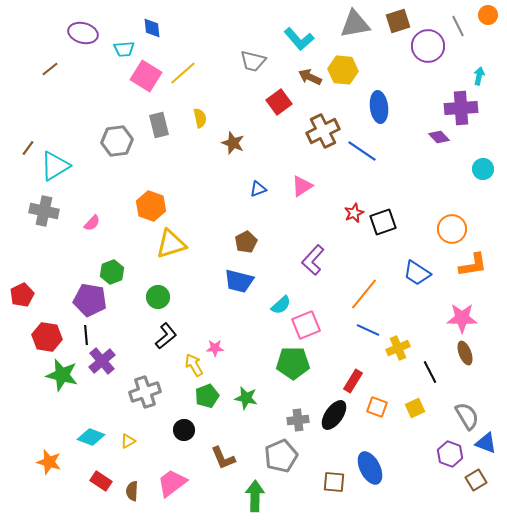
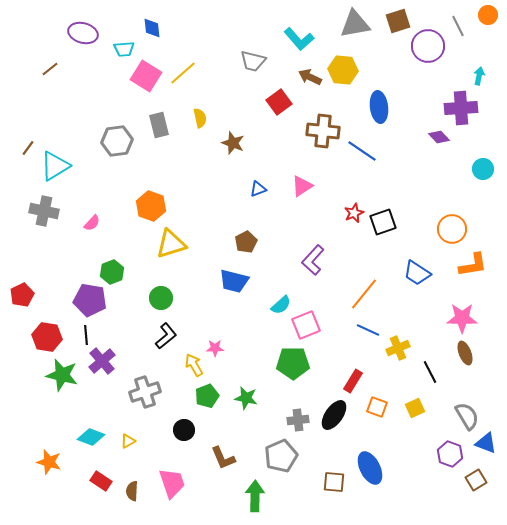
brown cross at (323, 131): rotated 32 degrees clockwise
blue trapezoid at (239, 281): moved 5 px left
green circle at (158, 297): moved 3 px right, 1 px down
pink trapezoid at (172, 483): rotated 108 degrees clockwise
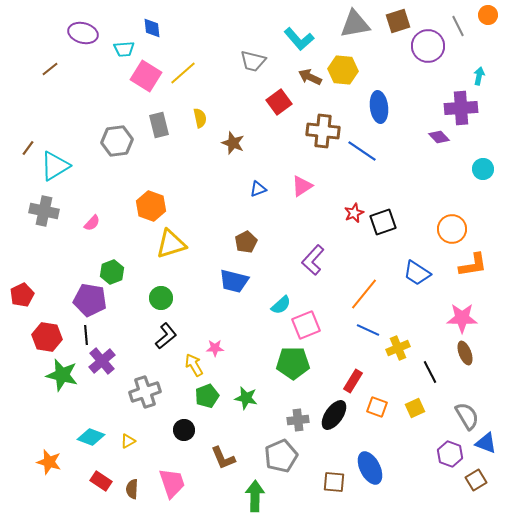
brown semicircle at (132, 491): moved 2 px up
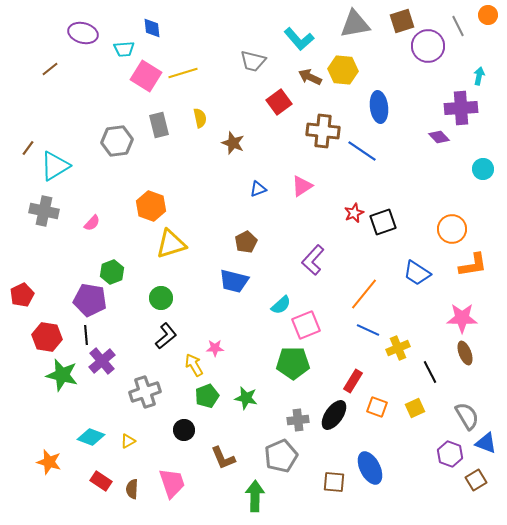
brown square at (398, 21): moved 4 px right
yellow line at (183, 73): rotated 24 degrees clockwise
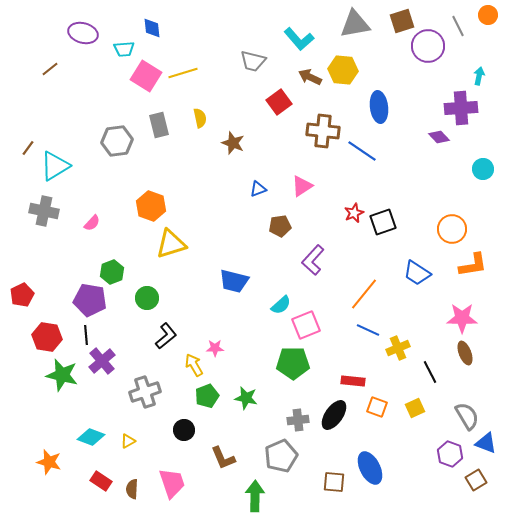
brown pentagon at (246, 242): moved 34 px right, 16 px up; rotated 20 degrees clockwise
green circle at (161, 298): moved 14 px left
red rectangle at (353, 381): rotated 65 degrees clockwise
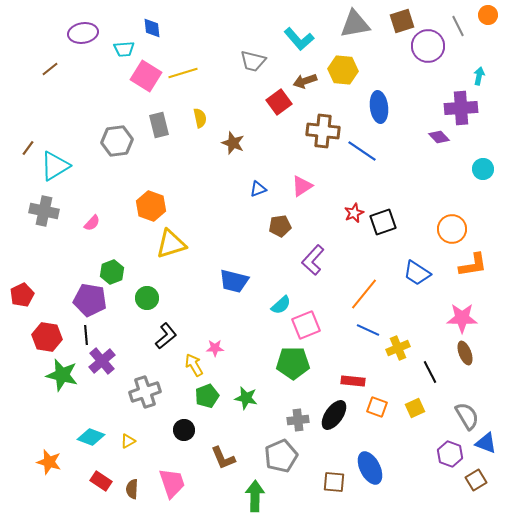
purple ellipse at (83, 33): rotated 24 degrees counterclockwise
brown arrow at (310, 77): moved 5 px left, 4 px down; rotated 45 degrees counterclockwise
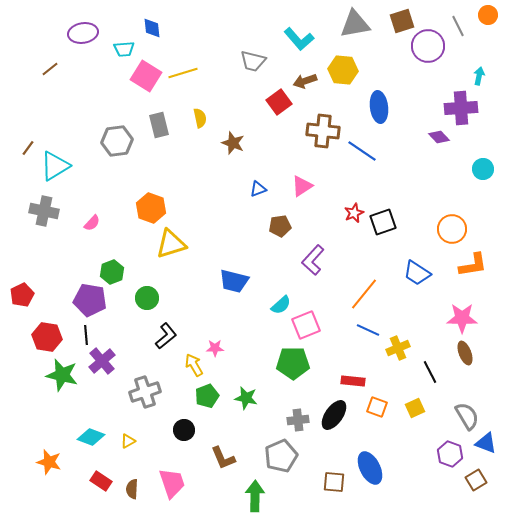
orange hexagon at (151, 206): moved 2 px down
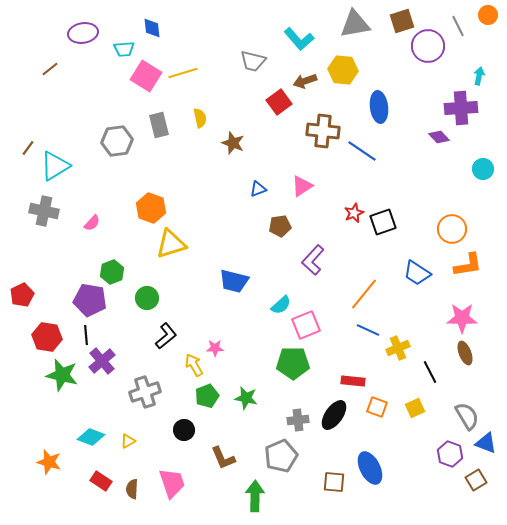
orange L-shape at (473, 265): moved 5 px left
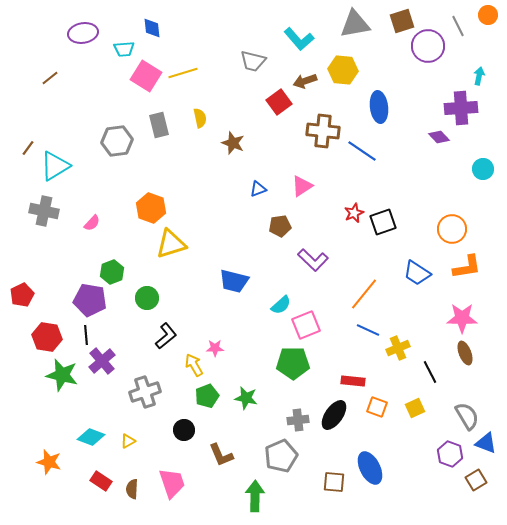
brown line at (50, 69): moved 9 px down
purple L-shape at (313, 260): rotated 88 degrees counterclockwise
orange L-shape at (468, 265): moved 1 px left, 2 px down
brown L-shape at (223, 458): moved 2 px left, 3 px up
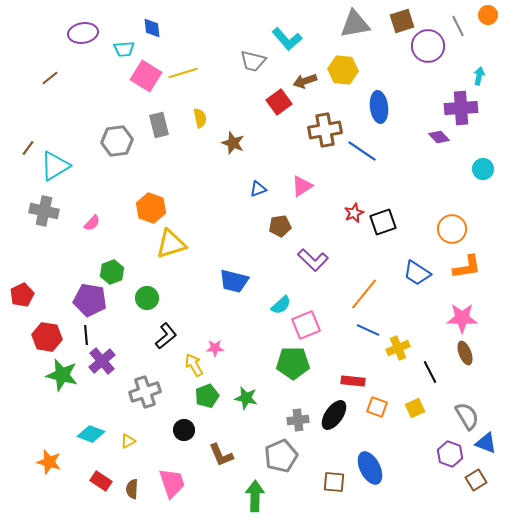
cyan L-shape at (299, 39): moved 12 px left
brown cross at (323, 131): moved 2 px right, 1 px up; rotated 16 degrees counterclockwise
cyan diamond at (91, 437): moved 3 px up
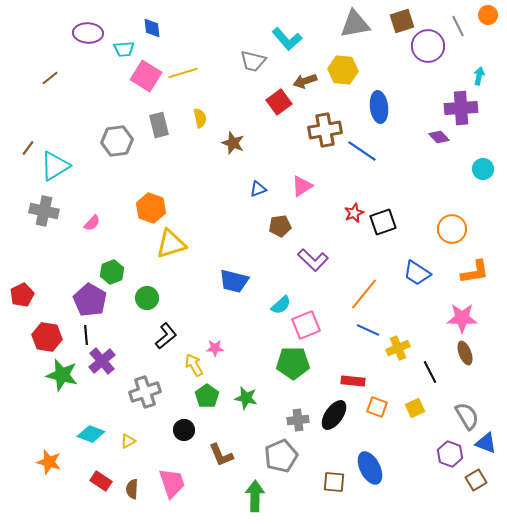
purple ellipse at (83, 33): moved 5 px right; rotated 12 degrees clockwise
orange L-shape at (467, 267): moved 8 px right, 5 px down
purple pentagon at (90, 300): rotated 20 degrees clockwise
green pentagon at (207, 396): rotated 15 degrees counterclockwise
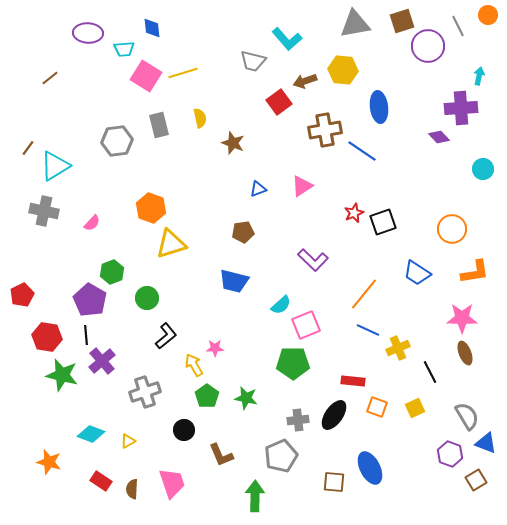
brown pentagon at (280, 226): moved 37 px left, 6 px down
